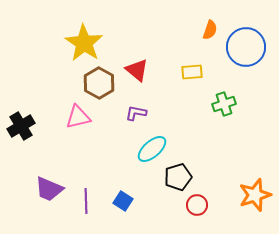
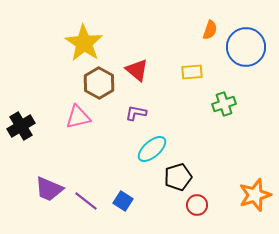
purple line: rotated 50 degrees counterclockwise
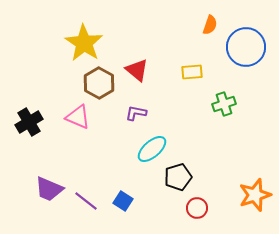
orange semicircle: moved 5 px up
pink triangle: rotated 36 degrees clockwise
black cross: moved 8 px right, 4 px up
red circle: moved 3 px down
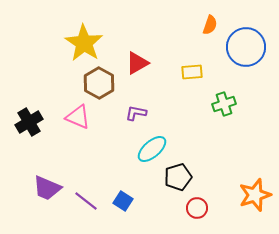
red triangle: moved 7 px up; rotated 50 degrees clockwise
purple trapezoid: moved 2 px left, 1 px up
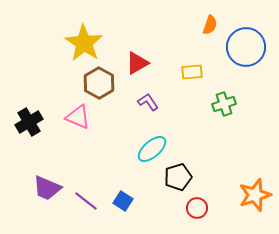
purple L-shape: moved 12 px right, 11 px up; rotated 45 degrees clockwise
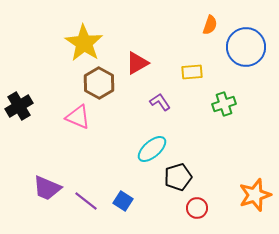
purple L-shape: moved 12 px right
black cross: moved 10 px left, 16 px up
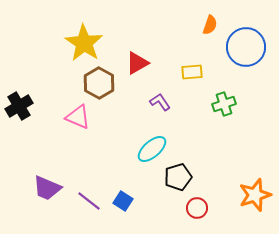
purple line: moved 3 px right
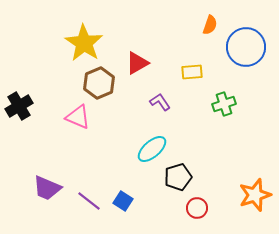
brown hexagon: rotated 8 degrees clockwise
